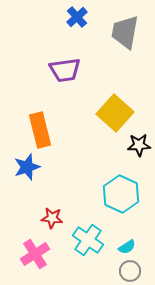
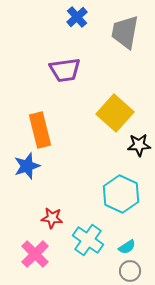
blue star: moved 1 px up
pink cross: rotated 12 degrees counterclockwise
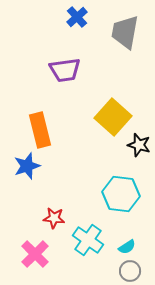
yellow square: moved 2 px left, 4 px down
black star: rotated 20 degrees clockwise
cyan hexagon: rotated 18 degrees counterclockwise
red star: moved 2 px right
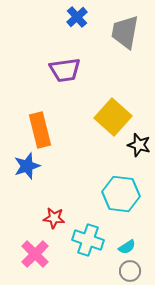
cyan cross: rotated 16 degrees counterclockwise
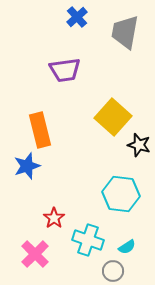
red star: rotated 30 degrees clockwise
gray circle: moved 17 px left
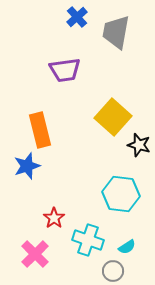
gray trapezoid: moved 9 px left
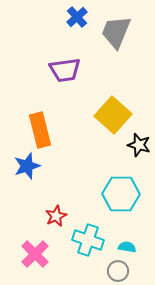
gray trapezoid: rotated 12 degrees clockwise
yellow square: moved 2 px up
cyan hexagon: rotated 6 degrees counterclockwise
red star: moved 2 px right, 2 px up; rotated 10 degrees clockwise
cyan semicircle: rotated 138 degrees counterclockwise
gray circle: moved 5 px right
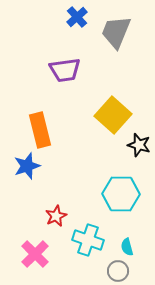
cyan semicircle: rotated 114 degrees counterclockwise
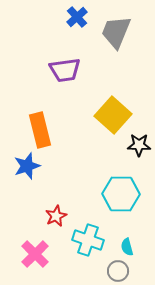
black star: rotated 15 degrees counterclockwise
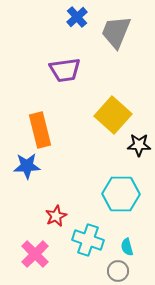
blue star: rotated 16 degrees clockwise
